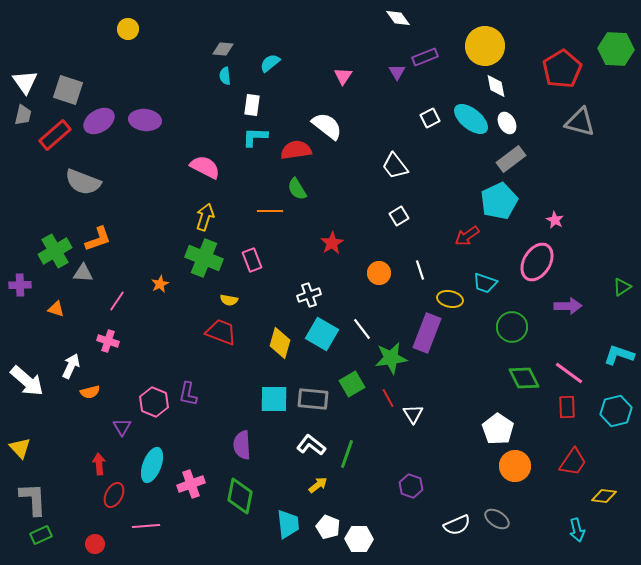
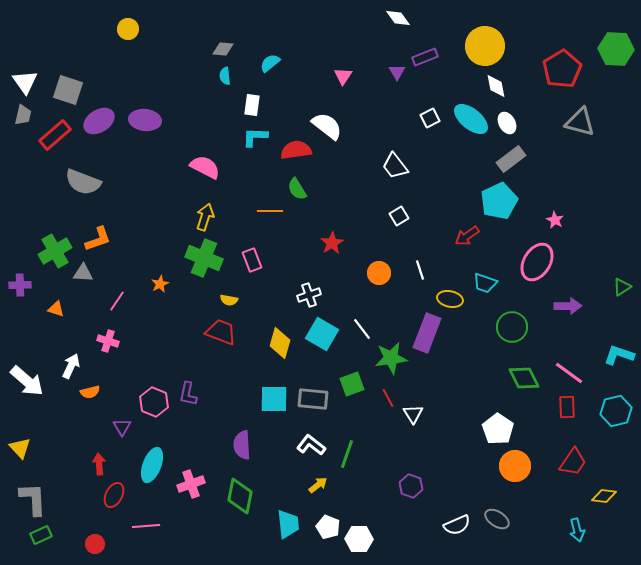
green square at (352, 384): rotated 10 degrees clockwise
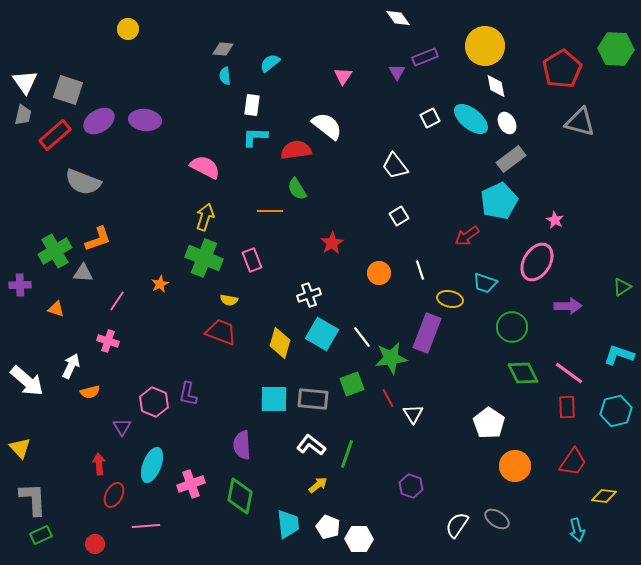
white line at (362, 329): moved 8 px down
green diamond at (524, 378): moved 1 px left, 5 px up
white pentagon at (498, 429): moved 9 px left, 6 px up
white semicircle at (457, 525): rotated 148 degrees clockwise
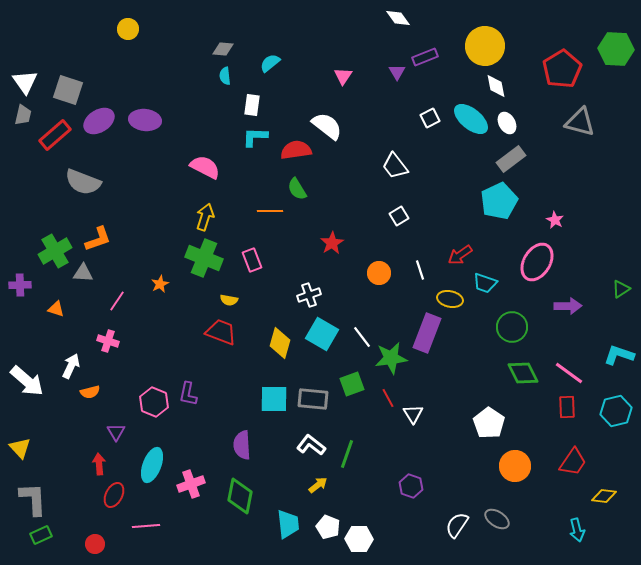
red arrow at (467, 236): moved 7 px left, 19 px down
green triangle at (622, 287): moved 1 px left, 2 px down
purple triangle at (122, 427): moved 6 px left, 5 px down
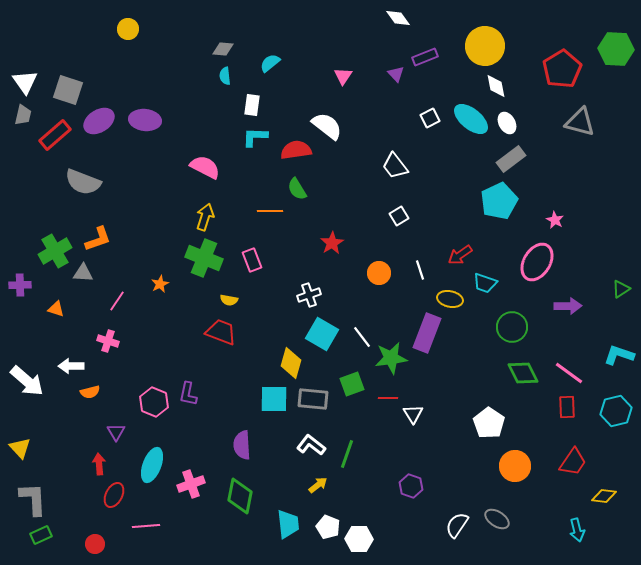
purple triangle at (397, 72): moved 1 px left, 2 px down; rotated 12 degrees counterclockwise
yellow diamond at (280, 343): moved 11 px right, 20 px down
white arrow at (71, 366): rotated 115 degrees counterclockwise
red line at (388, 398): rotated 60 degrees counterclockwise
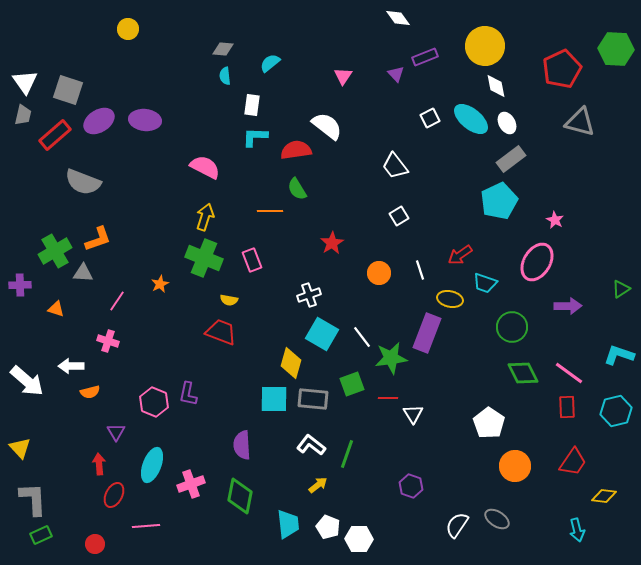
red pentagon at (562, 69): rotated 6 degrees clockwise
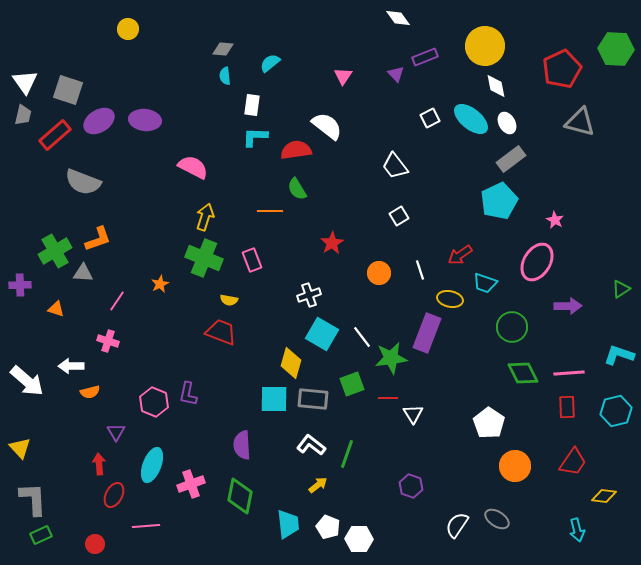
pink semicircle at (205, 167): moved 12 px left
pink line at (569, 373): rotated 40 degrees counterclockwise
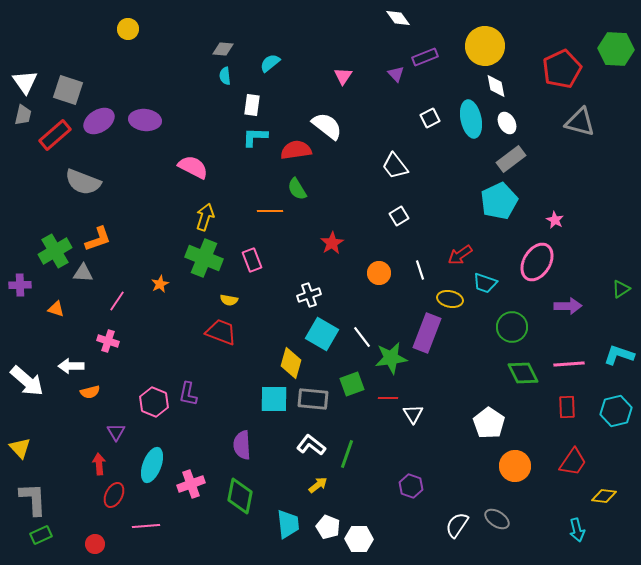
cyan ellipse at (471, 119): rotated 39 degrees clockwise
pink line at (569, 373): moved 9 px up
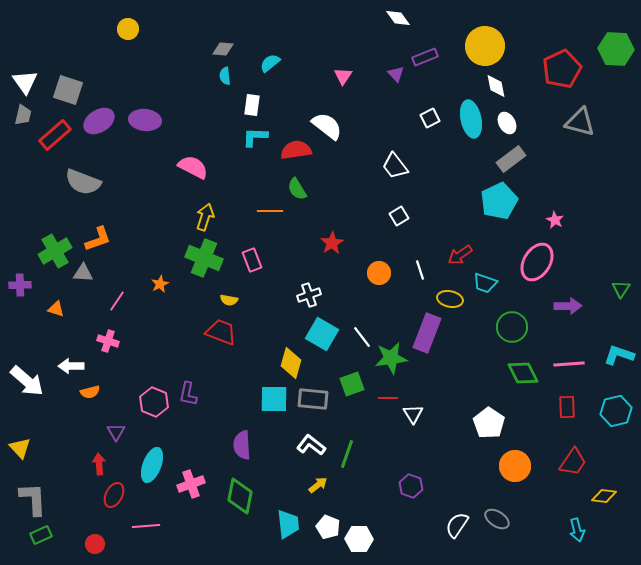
green triangle at (621, 289): rotated 24 degrees counterclockwise
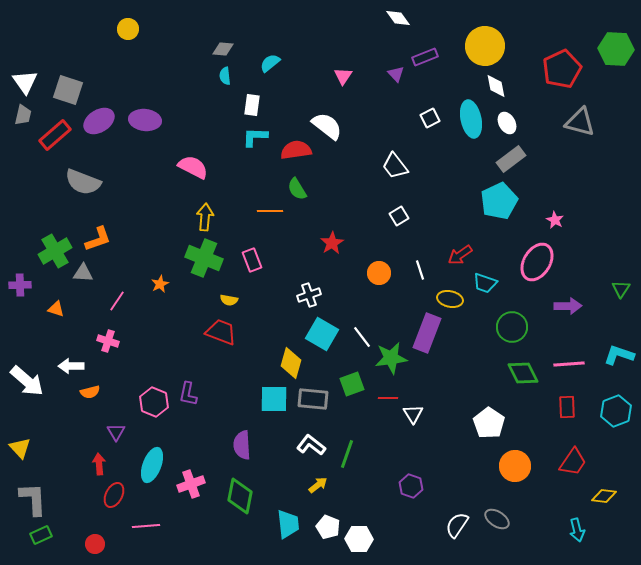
yellow arrow at (205, 217): rotated 12 degrees counterclockwise
cyan hexagon at (616, 411): rotated 8 degrees counterclockwise
